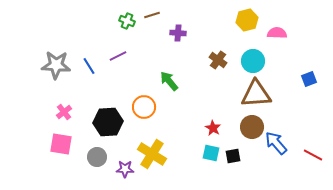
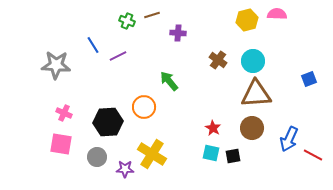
pink semicircle: moved 19 px up
blue line: moved 4 px right, 21 px up
pink cross: moved 1 px down; rotated 28 degrees counterclockwise
brown circle: moved 1 px down
blue arrow: moved 13 px right, 4 px up; rotated 115 degrees counterclockwise
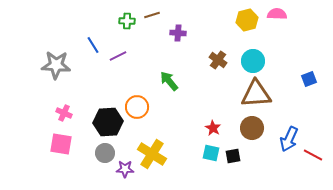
green cross: rotated 21 degrees counterclockwise
orange circle: moved 7 px left
gray circle: moved 8 px right, 4 px up
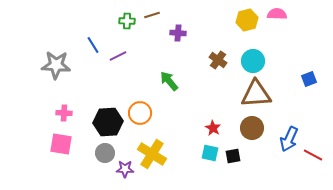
orange circle: moved 3 px right, 6 px down
pink cross: rotated 21 degrees counterclockwise
cyan square: moved 1 px left
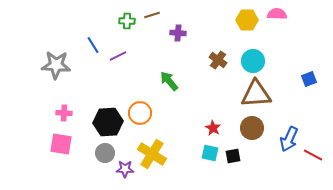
yellow hexagon: rotated 15 degrees clockwise
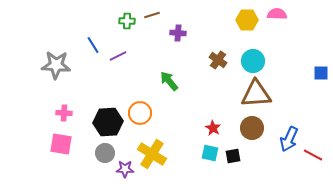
blue square: moved 12 px right, 6 px up; rotated 21 degrees clockwise
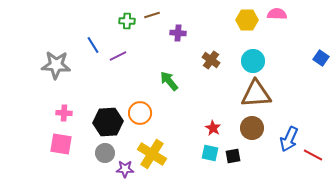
brown cross: moved 7 px left
blue square: moved 15 px up; rotated 35 degrees clockwise
